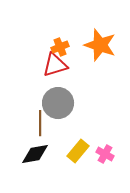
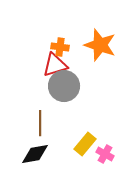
orange cross: rotated 30 degrees clockwise
gray circle: moved 6 px right, 17 px up
yellow rectangle: moved 7 px right, 7 px up
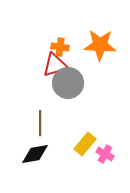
orange star: rotated 16 degrees counterclockwise
gray circle: moved 4 px right, 3 px up
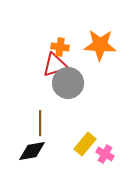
black diamond: moved 3 px left, 3 px up
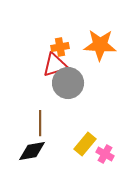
orange cross: rotated 18 degrees counterclockwise
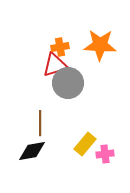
pink cross: rotated 36 degrees counterclockwise
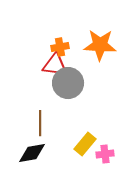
red triangle: rotated 24 degrees clockwise
black diamond: moved 2 px down
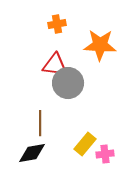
orange cross: moved 3 px left, 23 px up
